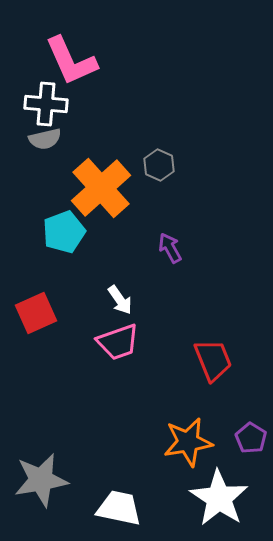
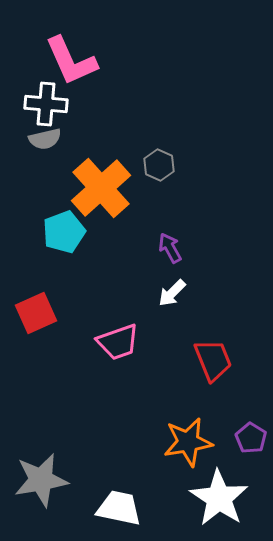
white arrow: moved 52 px right, 7 px up; rotated 80 degrees clockwise
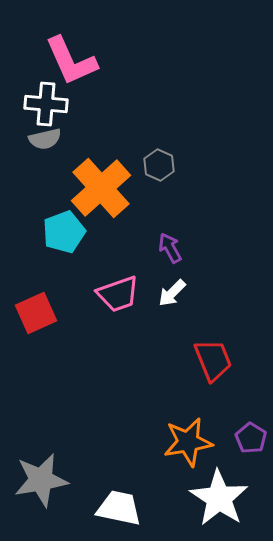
pink trapezoid: moved 48 px up
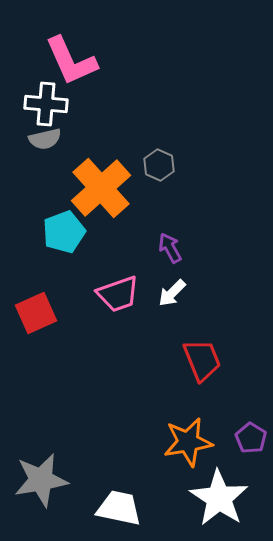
red trapezoid: moved 11 px left
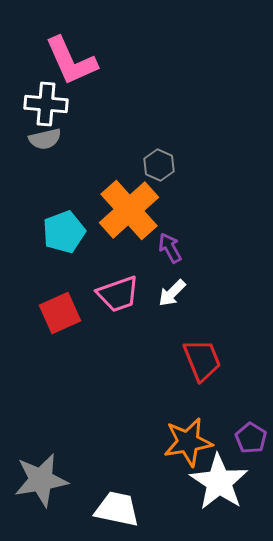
orange cross: moved 28 px right, 22 px down
red square: moved 24 px right
white star: moved 16 px up
white trapezoid: moved 2 px left, 1 px down
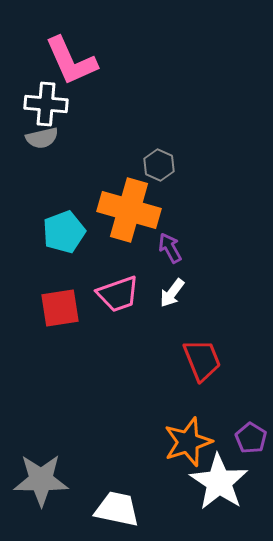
gray semicircle: moved 3 px left, 1 px up
orange cross: rotated 32 degrees counterclockwise
white arrow: rotated 8 degrees counterclockwise
red square: moved 5 px up; rotated 15 degrees clockwise
orange star: rotated 9 degrees counterclockwise
gray star: rotated 10 degrees clockwise
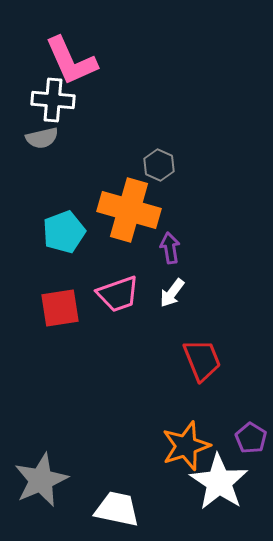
white cross: moved 7 px right, 4 px up
purple arrow: rotated 20 degrees clockwise
orange star: moved 2 px left, 4 px down
gray star: rotated 24 degrees counterclockwise
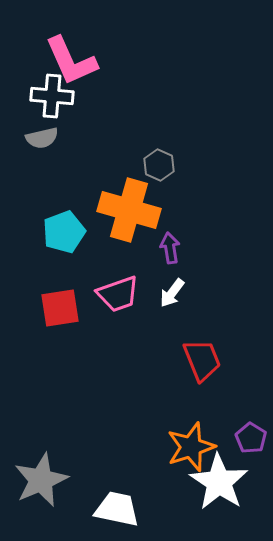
white cross: moved 1 px left, 4 px up
orange star: moved 5 px right, 1 px down
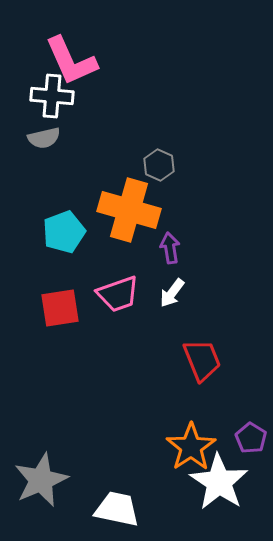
gray semicircle: moved 2 px right
orange star: rotated 15 degrees counterclockwise
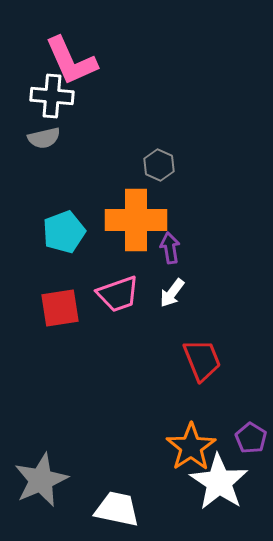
orange cross: moved 7 px right, 10 px down; rotated 16 degrees counterclockwise
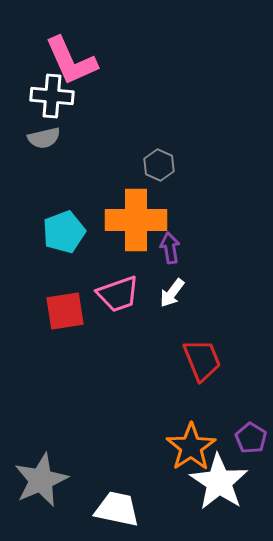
red square: moved 5 px right, 3 px down
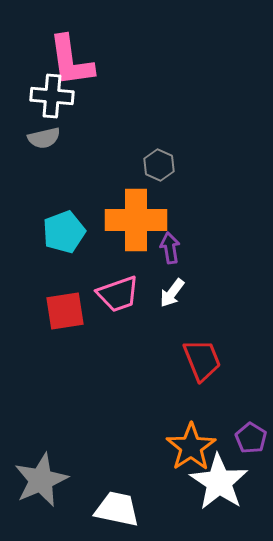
pink L-shape: rotated 16 degrees clockwise
